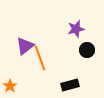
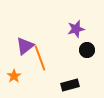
orange star: moved 4 px right, 10 px up
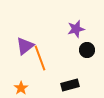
orange star: moved 7 px right, 12 px down
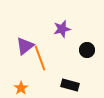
purple star: moved 14 px left
black rectangle: rotated 30 degrees clockwise
